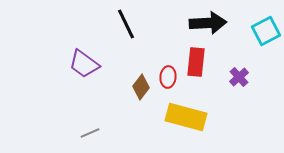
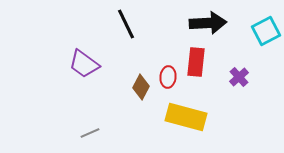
brown diamond: rotated 10 degrees counterclockwise
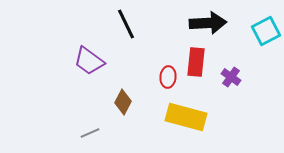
purple trapezoid: moved 5 px right, 3 px up
purple cross: moved 8 px left; rotated 12 degrees counterclockwise
brown diamond: moved 18 px left, 15 px down
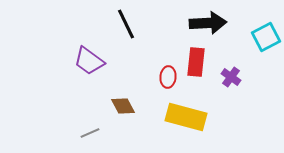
cyan square: moved 6 px down
brown diamond: moved 4 px down; rotated 55 degrees counterclockwise
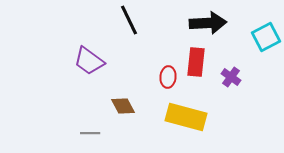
black line: moved 3 px right, 4 px up
gray line: rotated 24 degrees clockwise
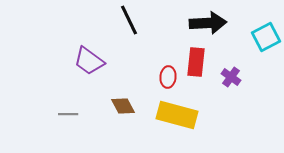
yellow rectangle: moved 9 px left, 2 px up
gray line: moved 22 px left, 19 px up
